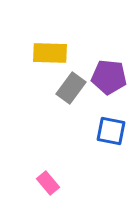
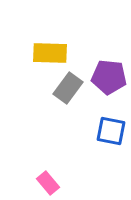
gray rectangle: moved 3 px left
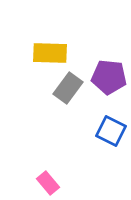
blue square: rotated 16 degrees clockwise
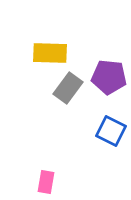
pink rectangle: moved 2 px left, 1 px up; rotated 50 degrees clockwise
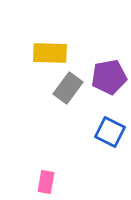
purple pentagon: rotated 16 degrees counterclockwise
blue square: moved 1 px left, 1 px down
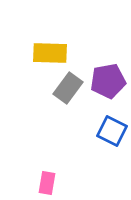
purple pentagon: moved 1 px left, 4 px down
blue square: moved 2 px right, 1 px up
pink rectangle: moved 1 px right, 1 px down
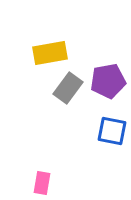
yellow rectangle: rotated 12 degrees counterclockwise
blue square: rotated 16 degrees counterclockwise
pink rectangle: moved 5 px left
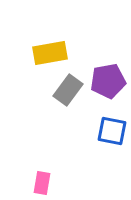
gray rectangle: moved 2 px down
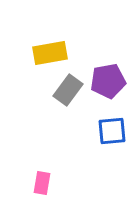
blue square: rotated 16 degrees counterclockwise
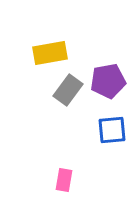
blue square: moved 1 px up
pink rectangle: moved 22 px right, 3 px up
